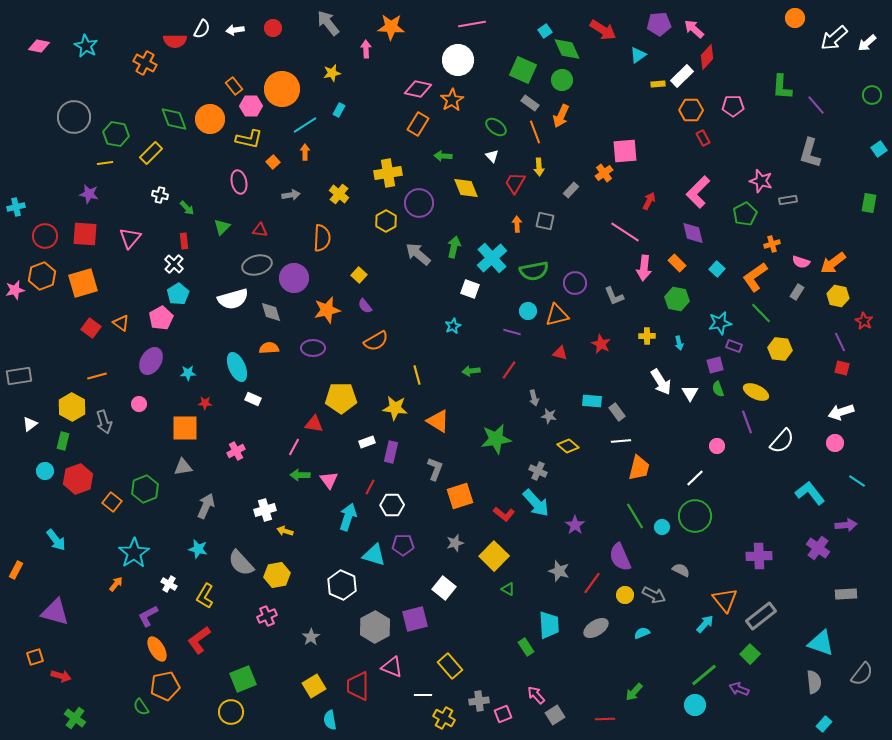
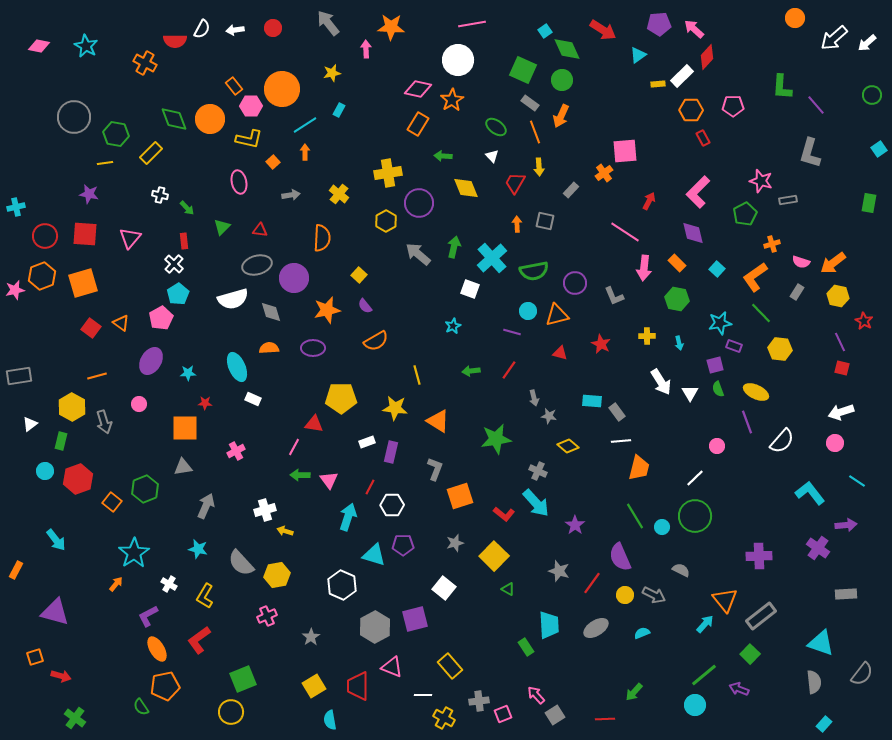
green rectangle at (63, 441): moved 2 px left
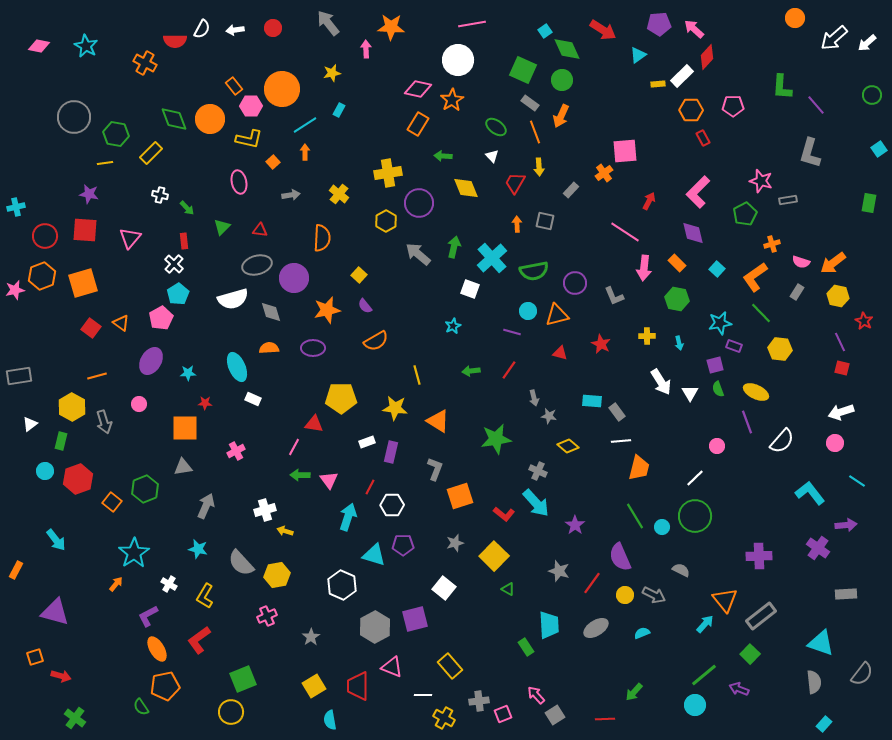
red square at (85, 234): moved 4 px up
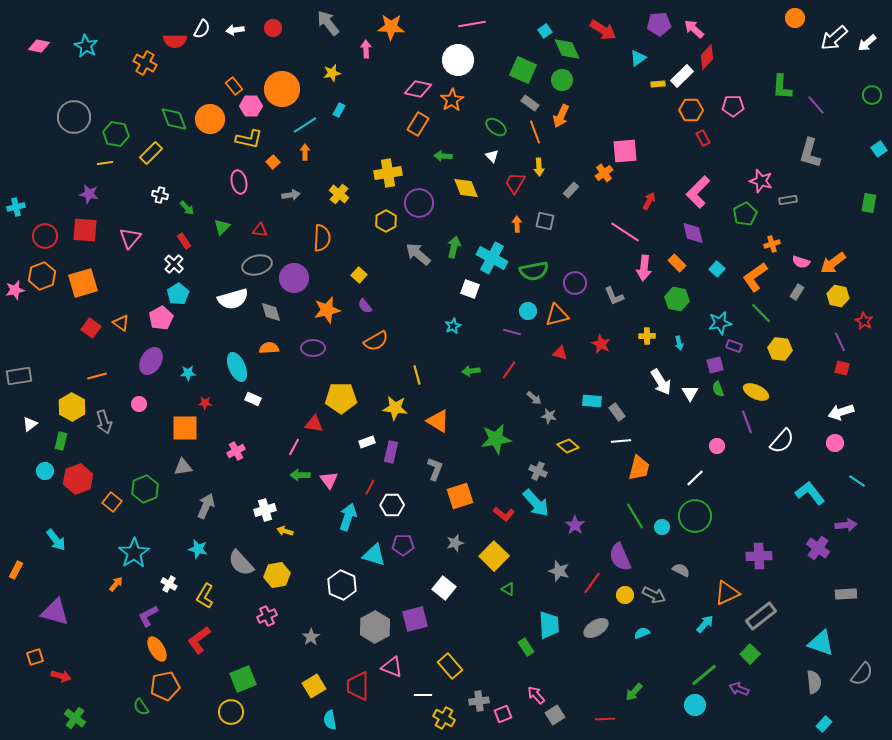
cyan triangle at (638, 55): moved 3 px down
red rectangle at (184, 241): rotated 28 degrees counterclockwise
cyan cross at (492, 258): rotated 20 degrees counterclockwise
gray arrow at (534, 398): rotated 35 degrees counterclockwise
orange triangle at (725, 600): moved 2 px right, 7 px up; rotated 44 degrees clockwise
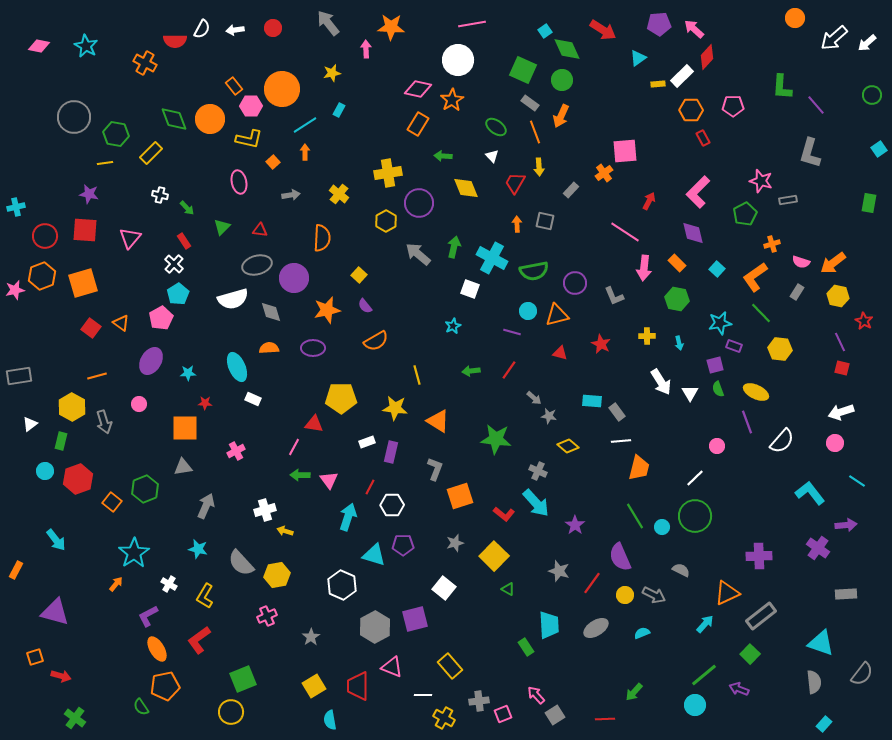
green star at (496, 439): rotated 16 degrees clockwise
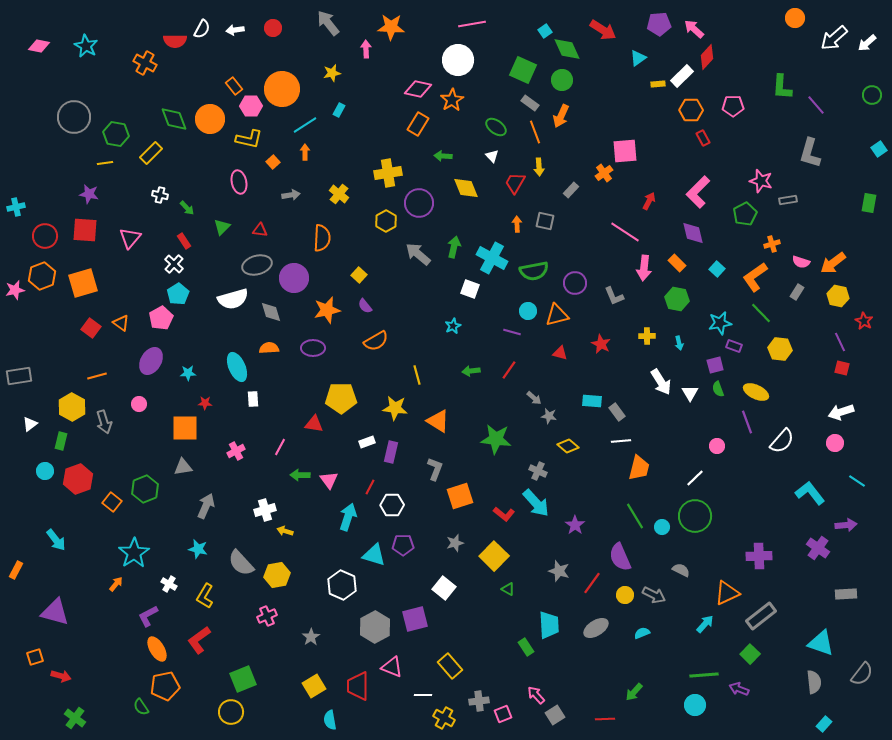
white rectangle at (253, 399): rotated 63 degrees clockwise
pink line at (294, 447): moved 14 px left
green line at (704, 675): rotated 36 degrees clockwise
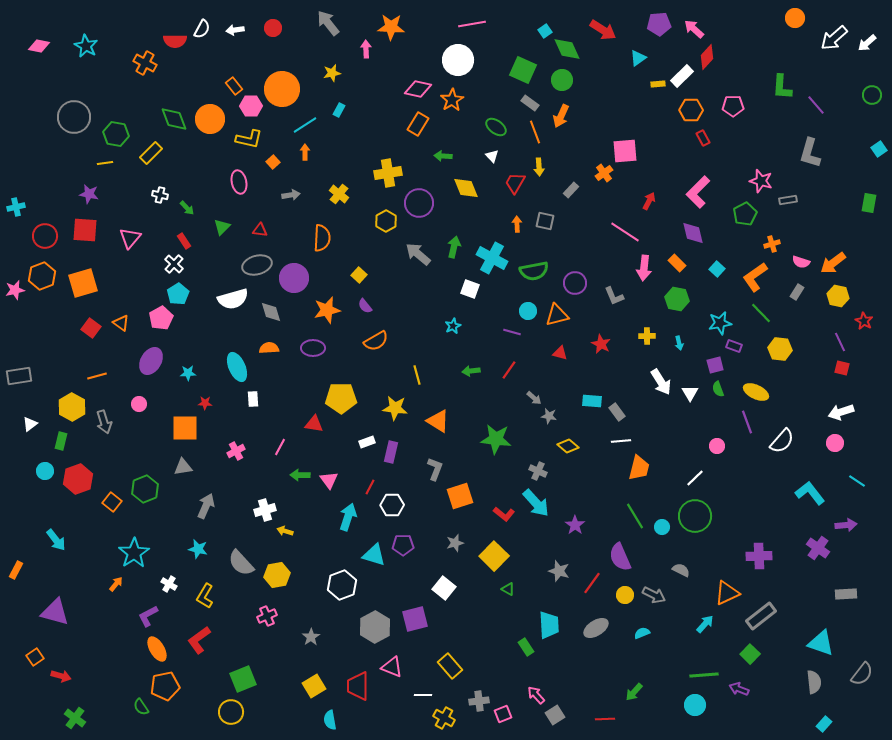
white hexagon at (342, 585): rotated 16 degrees clockwise
orange square at (35, 657): rotated 18 degrees counterclockwise
